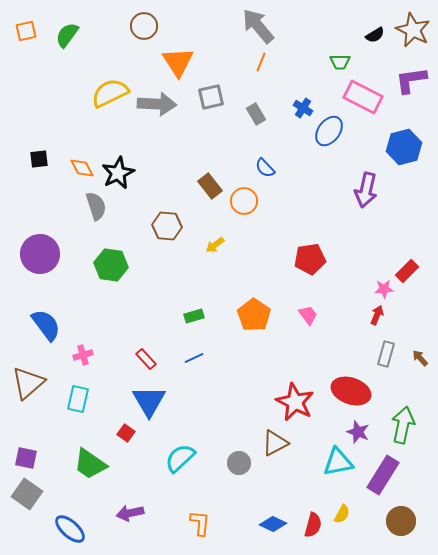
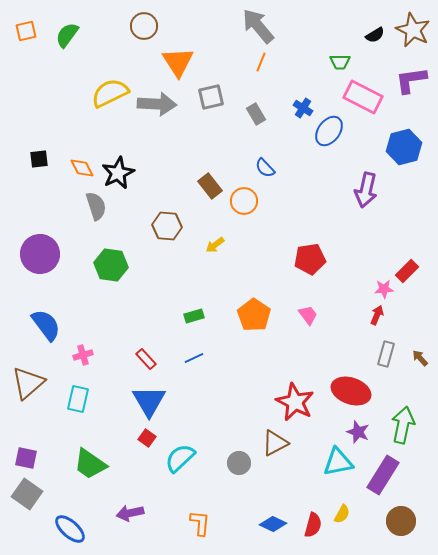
red square at (126, 433): moved 21 px right, 5 px down
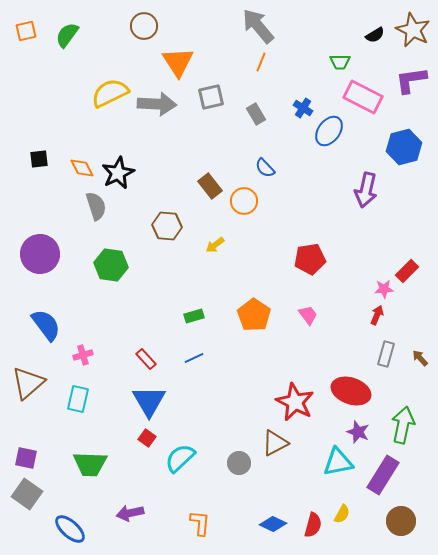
green trapezoid at (90, 464): rotated 33 degrees counterclockwise
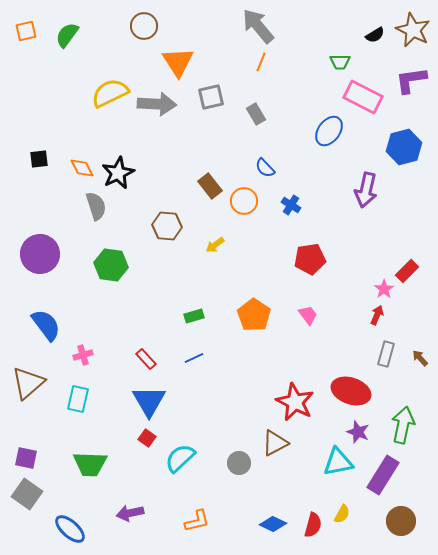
blue cross at (303, 108): moved 12 px left, 97 px down
pink star at (384, 289): rotated 30 degrees counterclockwise
orange L-shape at (200, 523): moved 3 px left, 2 px up; rotated 72 degrees clockwise
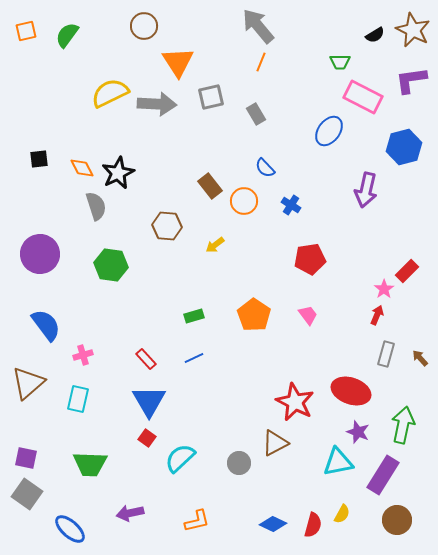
brown circle at (401, 521): moved 4 px left, 1 px up
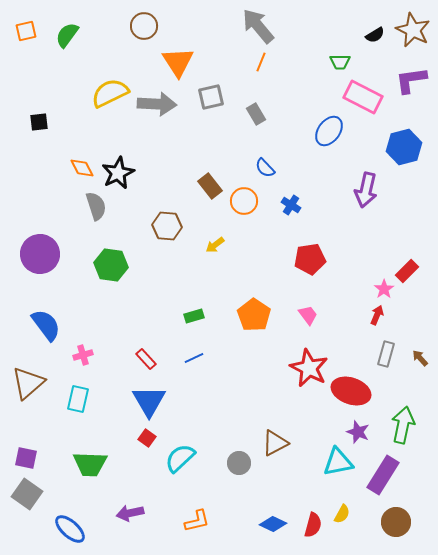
black square at (39, 159): moved 37 px up
red star at (295, 402): moved 14 px right, 34 px up
brown circle at (397, 520): moved 1 px left, 2 px down
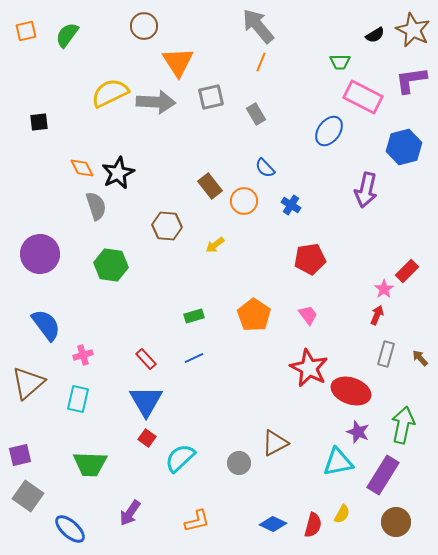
gray arrow at (157, 104): moved 1 px left, 2 px up
blue triangle at (149, 401): moved 3 px left
purple square at (26, 458): moved 6 px left, 3 px up; rotated 25 degrees counterclockwise
gray square at (27, 494): moved 1 px right, 2 px down
purple arrow at (130, 513): rotated 44 degrees counterclockwise
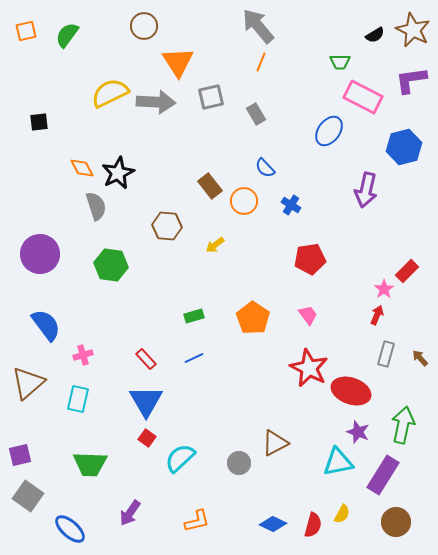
orange pentagon at (254, 315): moved 1 px left, 3 px down
